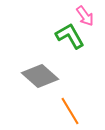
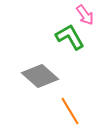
pink arrow: moved 1 px up
green L-shape: moved 1 px down
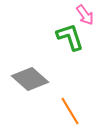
green L-shape: rotated 12 degrees clockwise
gray diamond: moved 10 px left, 3 px down
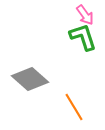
green L-shape: moved 13 px right
orange line: moved 4 px right, 4 px up
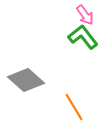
green L-shape: rotated 20 degrees counterclockwise
gray diamond: moved 4 px left, 1 px down
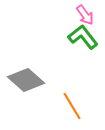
orange line: moved 2 px left, 1 px up
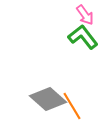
gray diamond: moved 22 px right, 19 px down
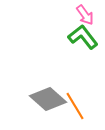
orange line: moved 3 px right
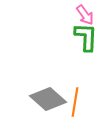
green L-shape: moved 3 px right; rotated 40 degrees clockwise
orange line: moved 4 px up; rotated 40 degrees clockwise
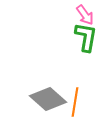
green L-shape: rotated 8 degrees clockwise
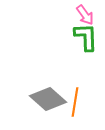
green L-shape: rotated 12 degrees counterclockwise
